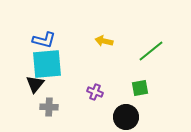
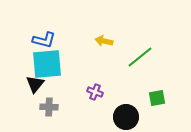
green line: moved 11 px left, 6 px down
green square: moved 17 px right, 10 px down
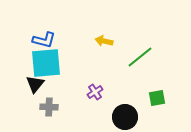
cyan square: moved 1 px left, 1 px up
purple cross: rotated 35 degrees clockwise
black circle: moved 1 px left
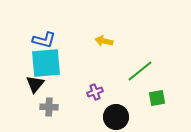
green line: moved 14 px down
purple cross: rotated 14 degrees clockwise
black circle: moved 9 px left
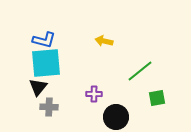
black triangle: moved 3 px right, 3 px down
purple cross: moved 1 px left, 2 px down; rotated 21 degrees clockwise
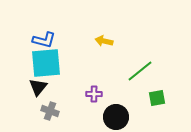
gray cross: moved 1 px right, 4 px down; rotated 18 degrees clockwise
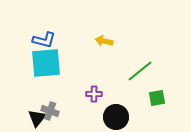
black triangle: moved 1 px left, 31 px down
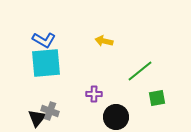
blue L-shape: rotated 15 degrees clockwise
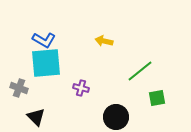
purple cross: moved 13 px left, 6 px up; rotated 14 degrees clockwise
gray cross: moved 31 px left, 23 px up
black triangle: moved 1 px left, 1 px up; rotated 24 degrees counterclockwise
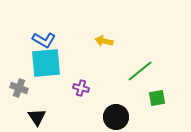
black triangle: moved 1 px right; rotated 12 degrees clockwise
